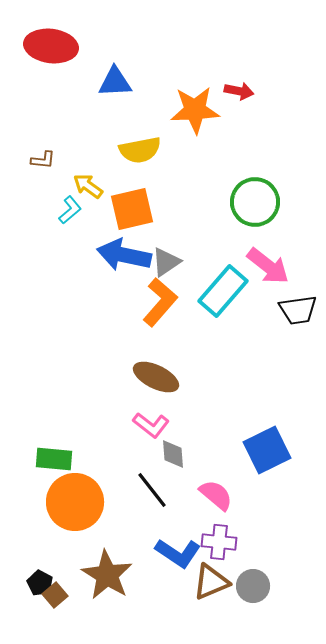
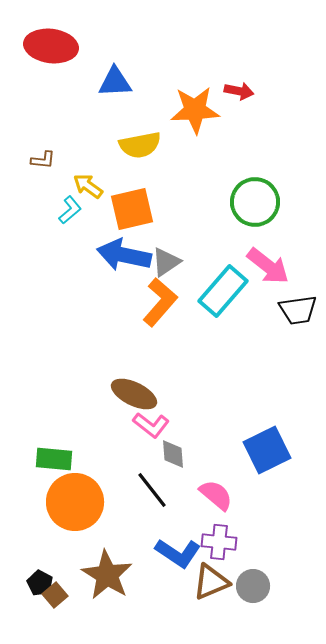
yellow semicircle: moved 5 px up
brown ellipse: moved 22 px left, 17 px down
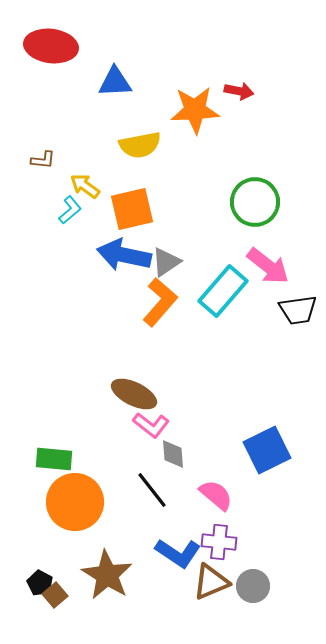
yellow arrow: moved 3 px left
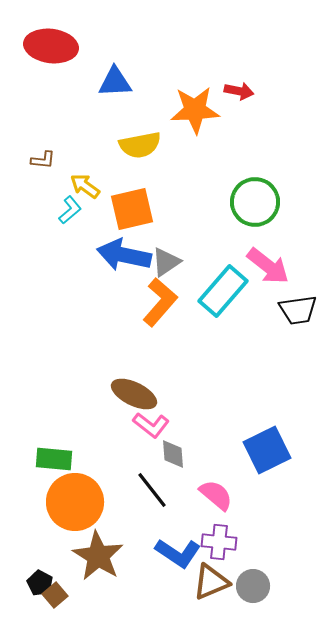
brown star: moved 9 px left, 19 px up
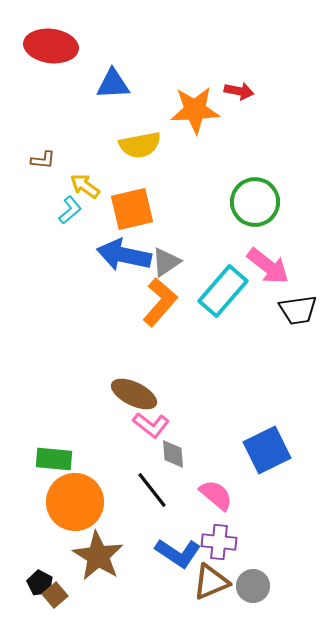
blue triangle: moved 2 px left, 2 px down
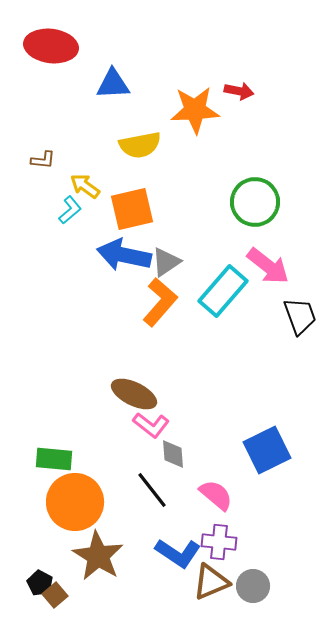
black trapezoid: moved 2 px right, 6 px down; rotated 102 degrees counterclockwise
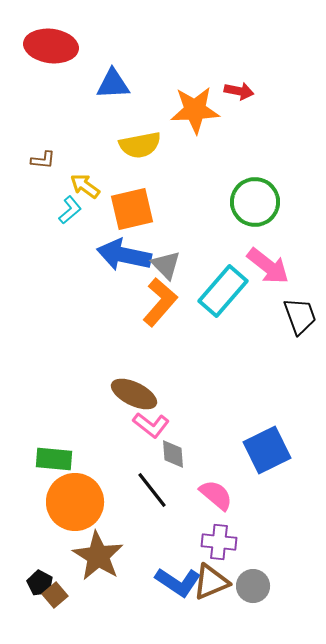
gray triangle: moved 3 px down; rotated 40 degrees counterclockwise
blue L-shape: moved 29 px down
